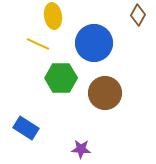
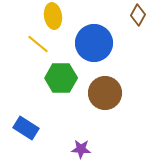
yellow line: rotated 15 degrees clockwise
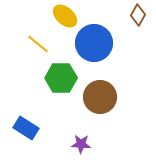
yellow ellipse: moved 12 px right; rotated 40 degrees counterclockwise
brown circle: moved 5 px left, 4 px down
purple star: moved 5 px up
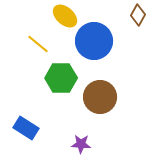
blue circle: moved 2 px up
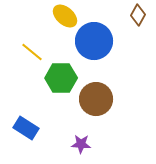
yellow line: moved 6 px left, 8 px down
brown circle: moved 4 px left, 2 px down
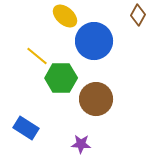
yellow line: moved 5 px right, 4 px down
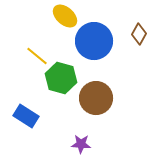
brown diamond: moved 1 px right, 19 px down
green hexagon: rotated 16 degrees clockwise
brown circle: moved 1 px up
blue rectangle: moved 12 px up
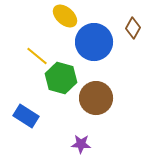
brown diamond: moved 6 px left, 6 px up
blue circle: moved 1 px down
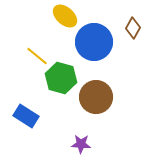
brown circle: moved 1 px up
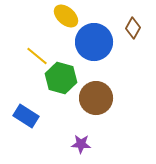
yellow ellipse: moved 1 px right
brown circle: moved 1 px down
